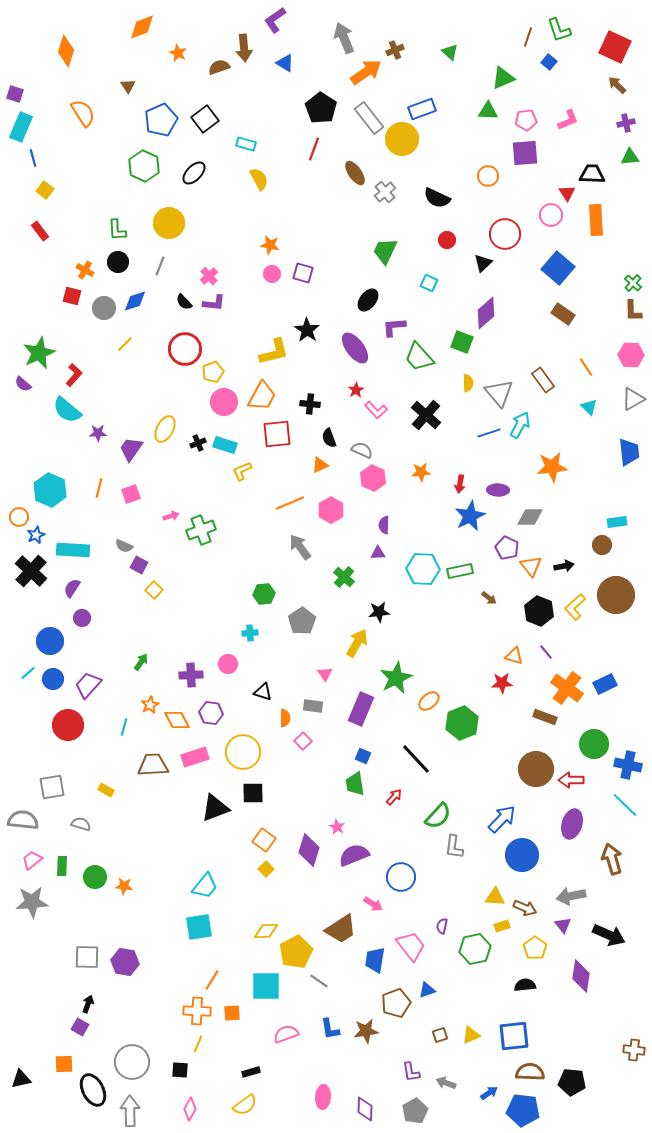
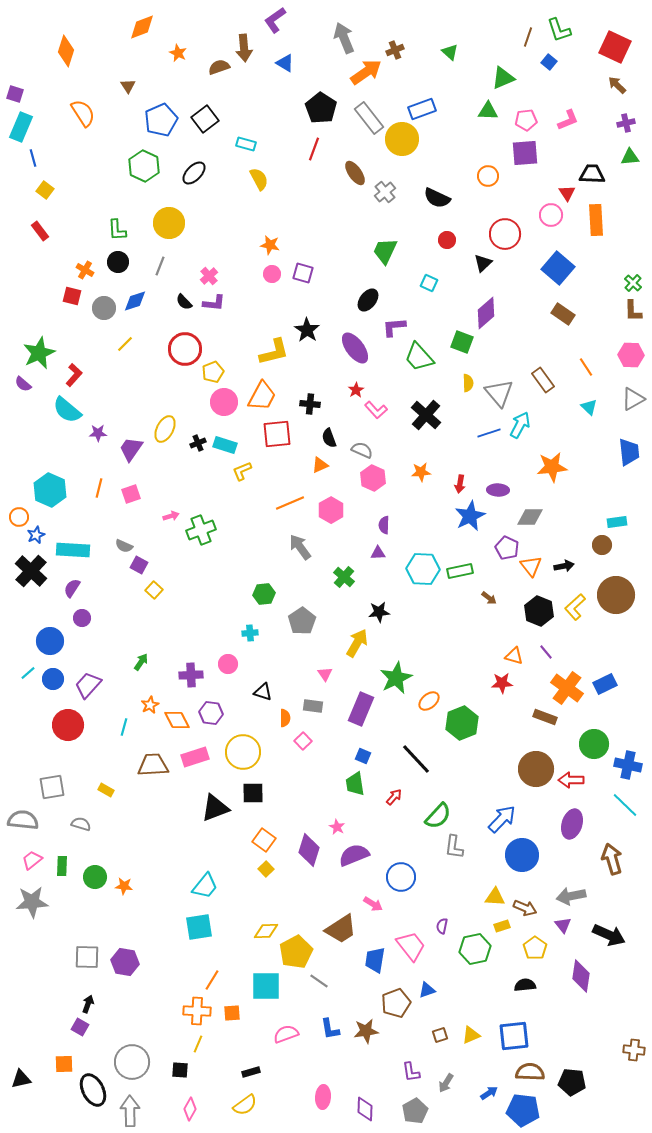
gray arrow at (446, 1083): rotated 78 degrees counterclockwise
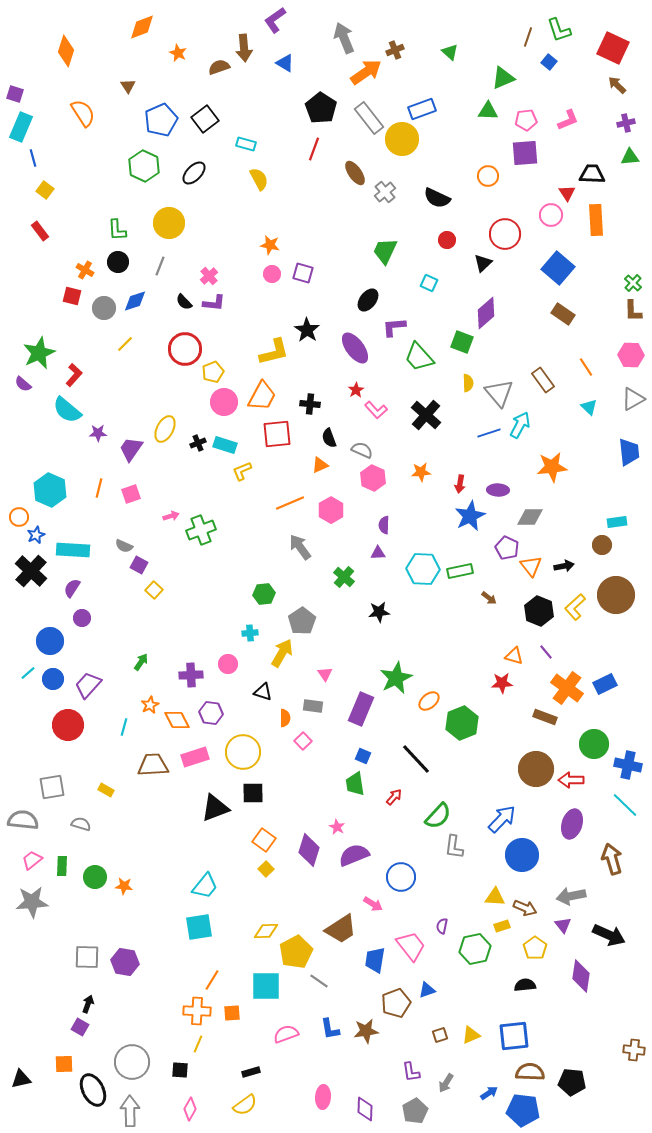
red square at (615, 47): moved 2 px left, 1 px down
yellow arrow at (357, 643): moved 75 px left, 10 px down
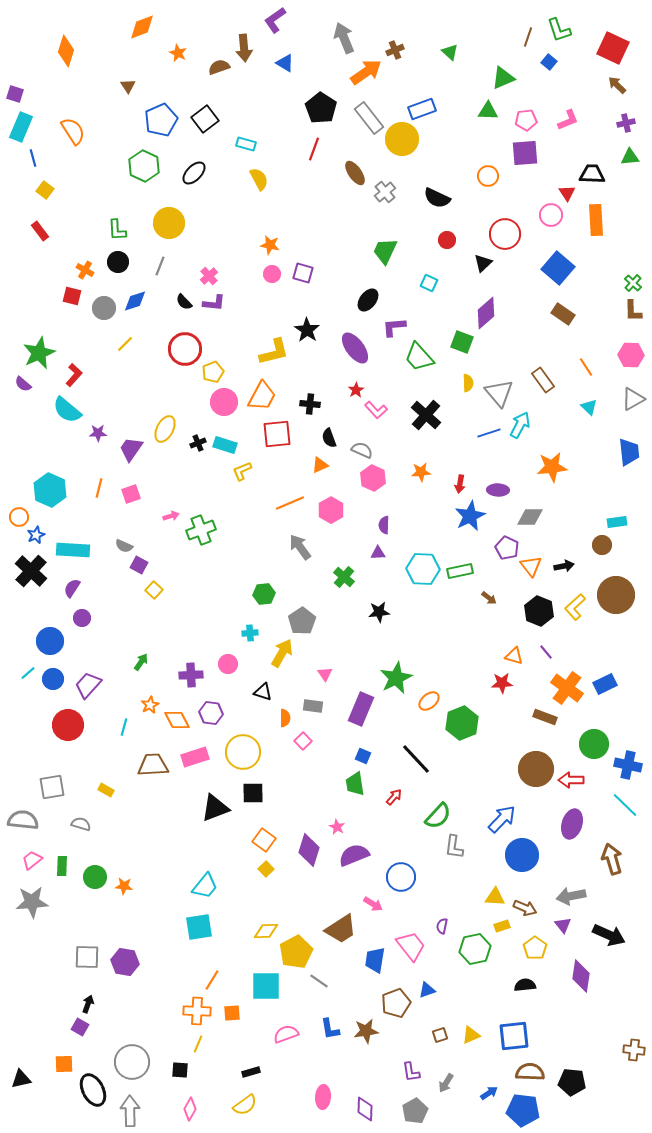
orange semicircle at (83, 113): moved 10 px left, 18 px down
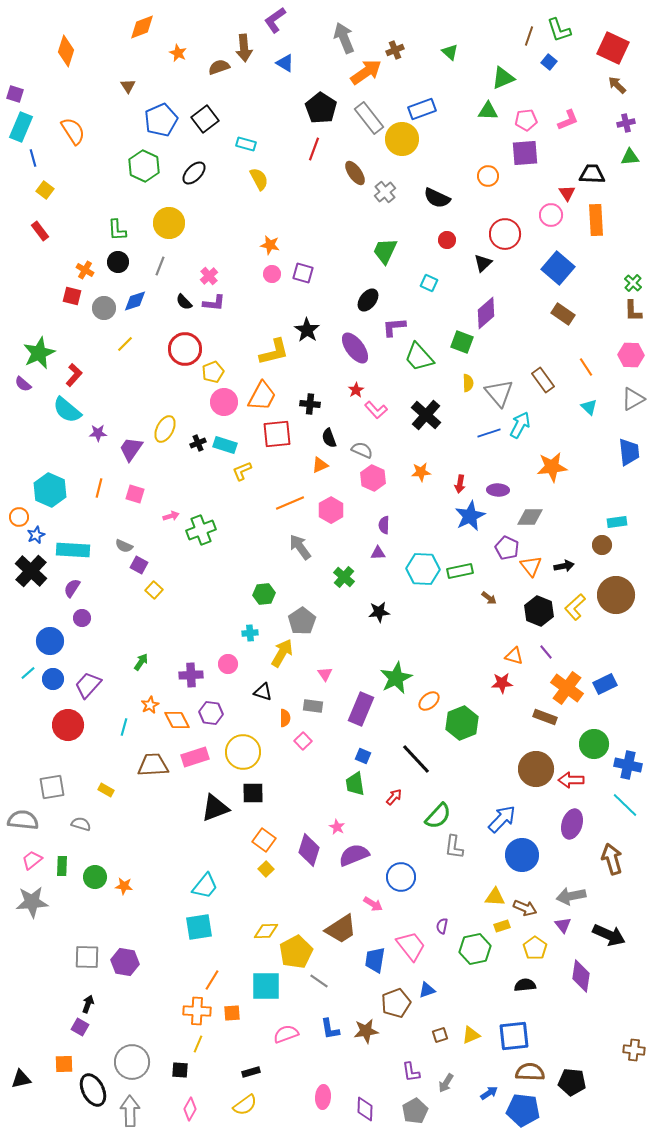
brown line at (528, 37): moved 1 px right, 1 px up
pink square at (131, 494): moved 4 px right; rotated 36 degrees clockwise
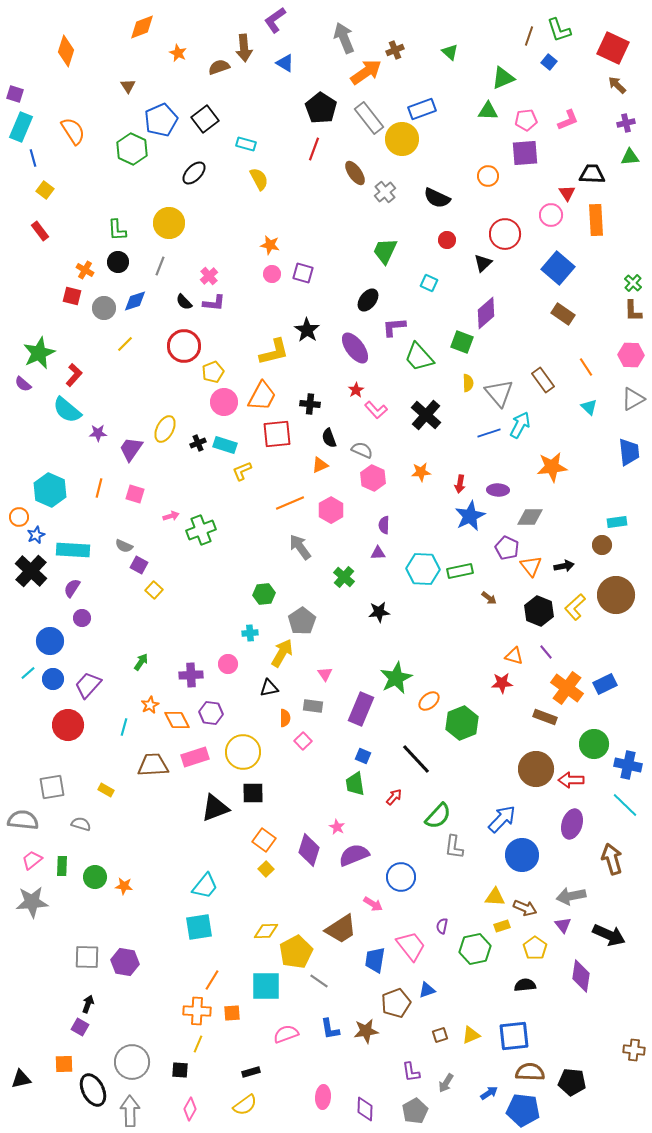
green hexagon at (144, 166): moved 12 px left, 17 px up
red circle at (185, 349): moved 1 px left, 3 px up
black triangle at (263, 692): moved 6 px right, 4 px up; rotated 30 degrees counterclockwise
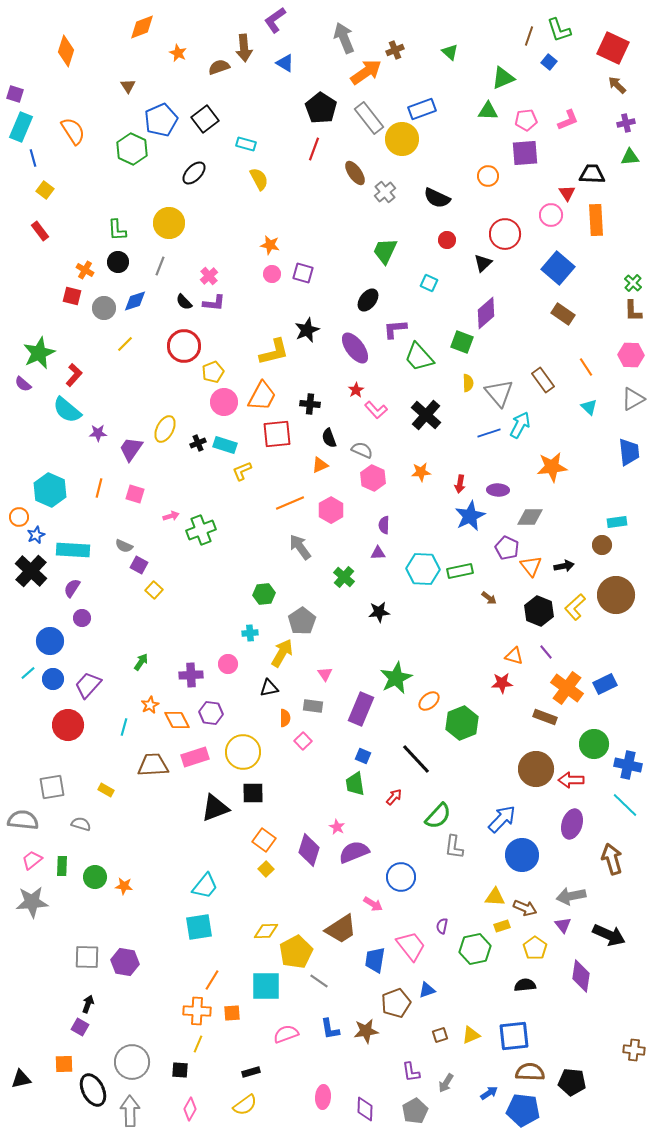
purple L-shape at (394, 327): moved 1 px right, 2 px down
black star at (307, 330): rotated 15 degrees clockwise
purple semicircle at (354, 855): moved 3 px up
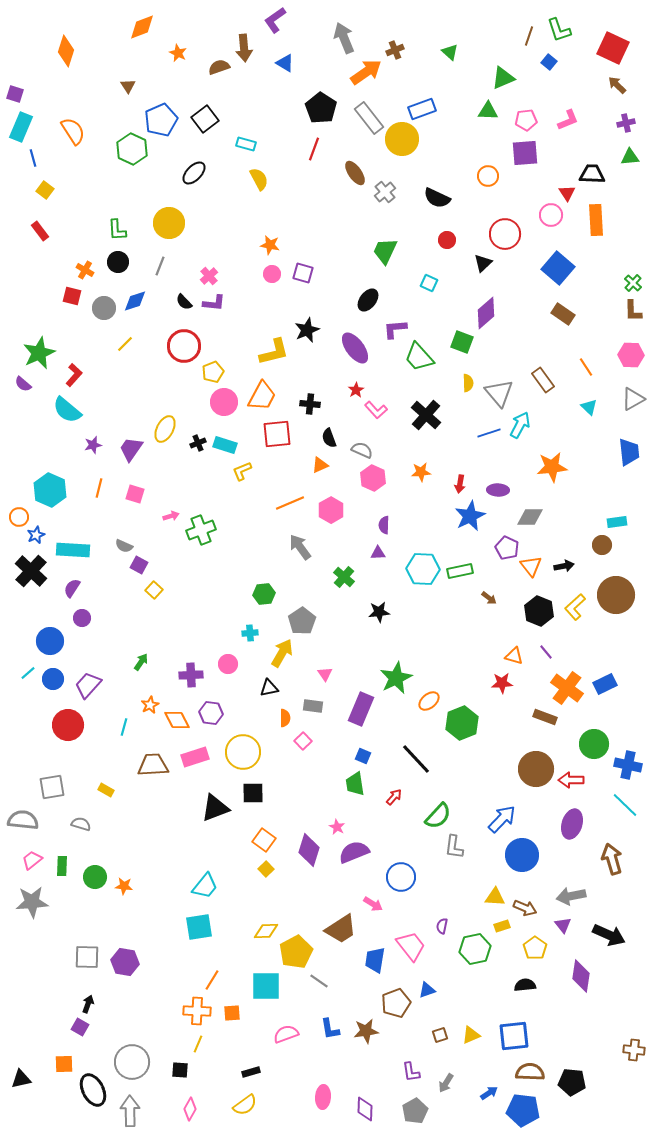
purple star at (98, 433): moved 5 px left, 12 px down; rotated 12 degrees counterclockwise
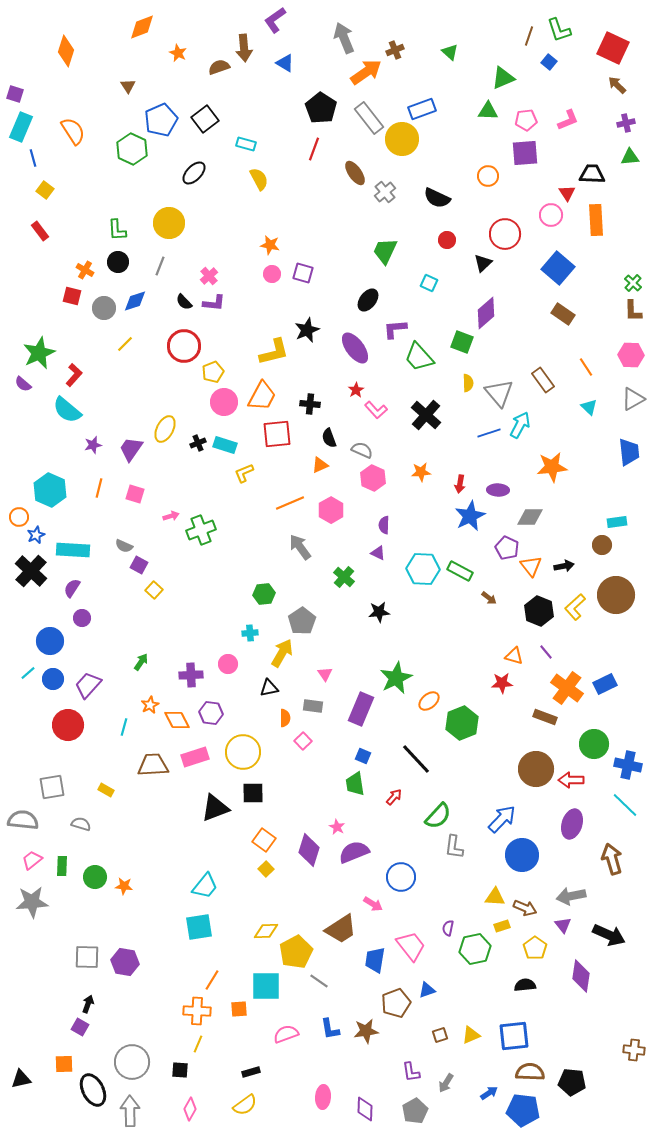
yellow L-shape at (242, 471): moved 2 px right, 2 px down
purple triangle at (378, 553): rotated 28 degrees clockwise
green rectangle at (460, 571): rotated 40 degrees clockwise
purple semicircle at (442, 926): moved 6 px right, 2 px down
orange square at (232, 1013): moved 7 px right, 4 px up
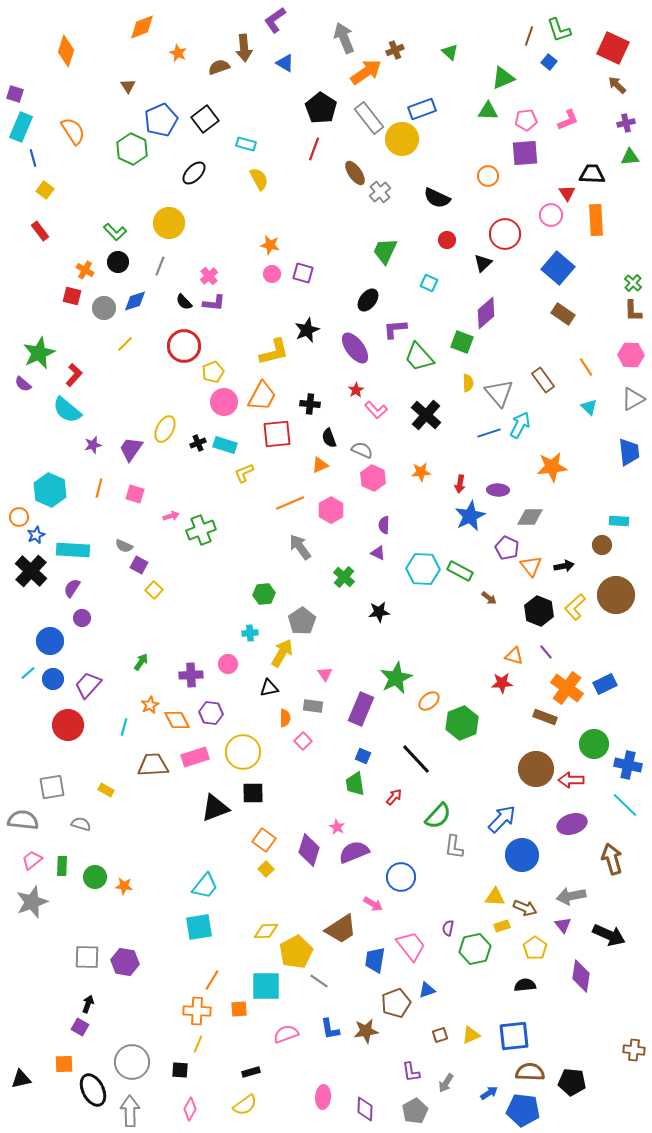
gray cross at (385, 192): moved 5 px left
green L-shape at (117, 230): moved 2 px left, 2 px down; rotated 40 degrees counterclockwise
cyan rectangle at (617, 522): moved 2 px right, 1 px up; rotated 12 degrees clockwise
purple ellipse at (572, 824): rotated 56 degrees clockwise
gray star at (32, 902): rotated 16 degrees counterclockwise
